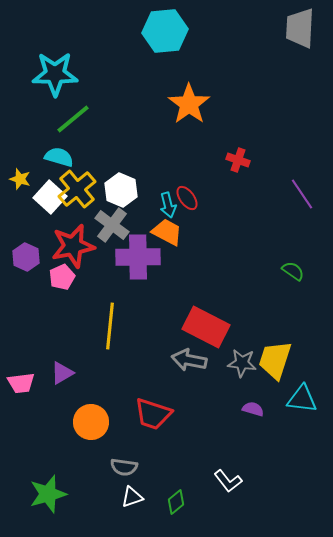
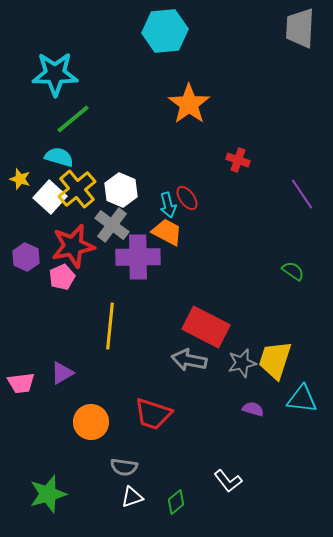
gray star: rotated 20 degrees counterclockwise
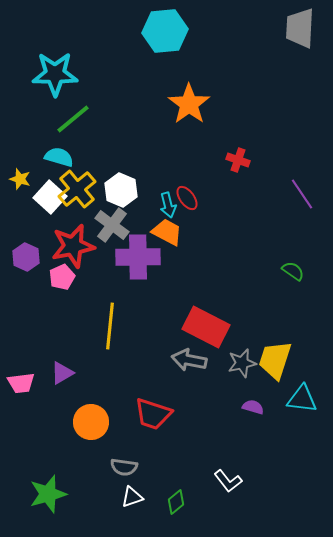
purple semicircle: moved 2 px up
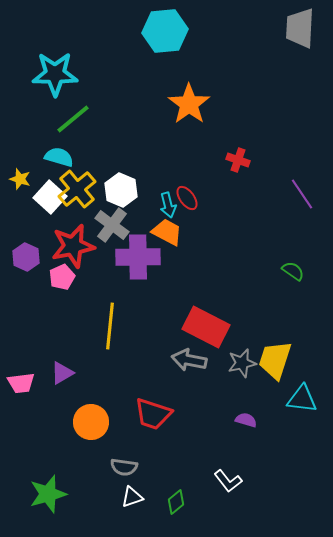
purple semicircle: moved 7 px left, 13 px down
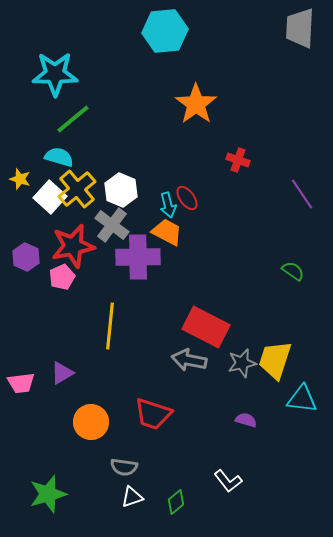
orange star: moved 7 px right
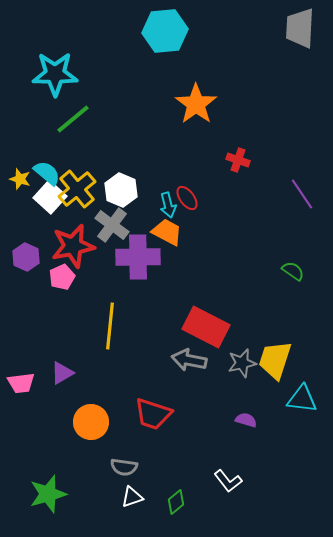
cyan semicircle: moved 12 px left, 16 px down; rotated 24 degrees clockwise
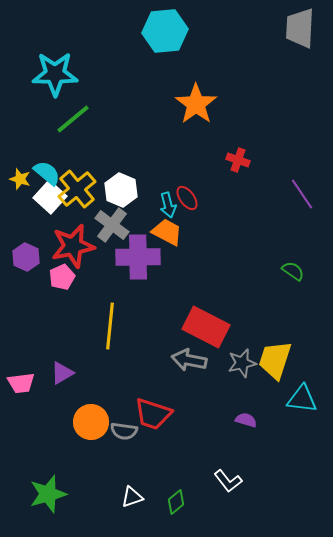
gray semicircle: moved 36 px up
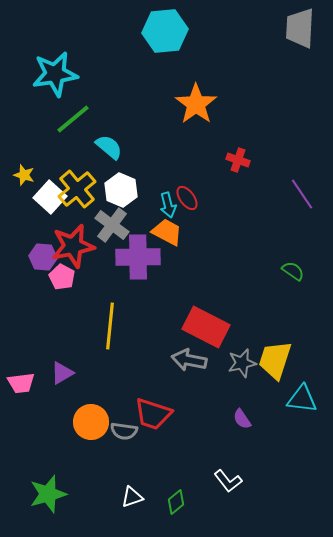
cyan star: rotated 9 degrees counterclockwise
cyan semicircle: moved 62 px right, 26 px up
yellow star: moved 4 px right, 4 px up
purple hexagon: moved 17 px right; rotated 20 degrees counterclockwise
pink pentagon: rotated 20 degrees counterclockwise
purple semicircle: moved 4 px left, 1 px up; rotated 140 degrees counterclockwise
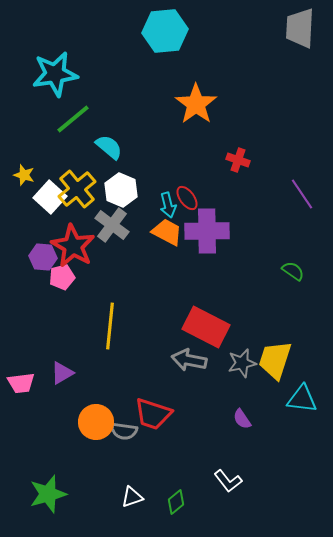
red star: rotated 30 degrees counterclockwise
purple cross: moved 69 px right, 26 px up
pink pentagon: rotated 30 degrees clockwise
orange circle: moved 5 px right
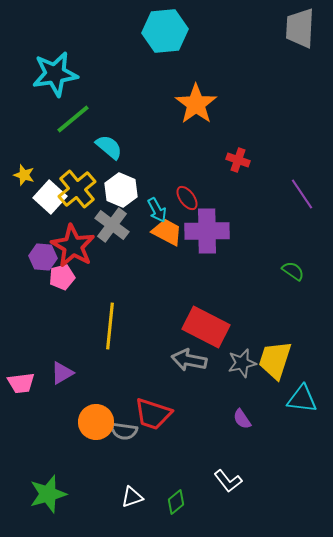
cyan arrow: moved 11 px left, 5 px down; rotated 15 degrees counterclockwise
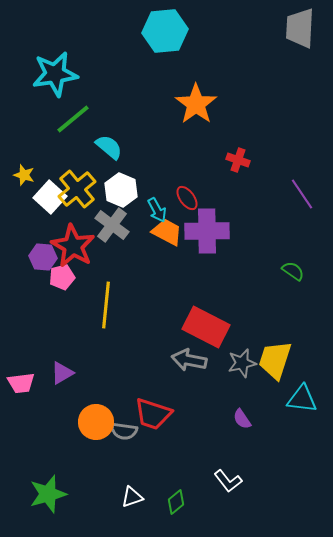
yellow line: moved 4 px left, 21 px up
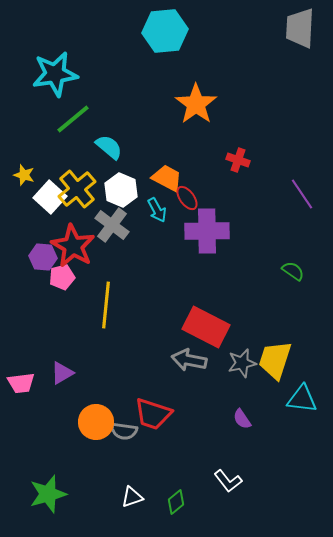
orange trapezoid: moved 54 px up
